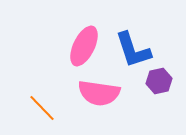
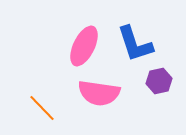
blue L-shape: moved 2 px right, 6 px up
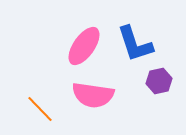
pink ellipse: rotated 9 degrees clockwise
pink semicircle: moved 6 px left, 2 px down
orange line: moved 2 px left, 1 px down
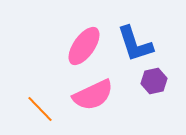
purple hexagon: moved 5 px left
pink semicircle: rotated 33 degrees counterclockwise
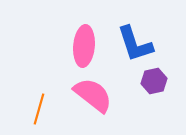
pink ellipse: rotated 30 degrees counterclockwise
pink semicircle: rotated 117 degrees counterclockwise
orange line: moved 1 px left; rotated 60 degrees clockwise
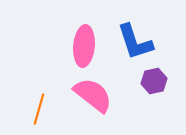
blue L-shape: moved 2 px up
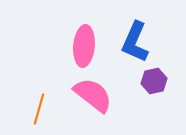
blue L-shape: rotated 42 degrees clockwise
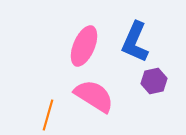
pink ellipse: rotated 18 degrees clockwise
pink semicircle: moved 1 px right, 1 px down; rotated 6 degrees counterclockwise
orange line: moved 9 px right, 6 px down
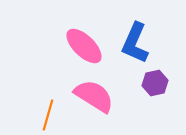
blue L-shape: moved 1 px down
pink ellipse: rotated 69 degrees counterclockwise
purple hexagon: moved 1 px right, 2 px down
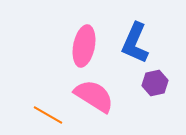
pink ellipse: rotated 57 degrees clockwise
orange line: rotated 76 degrees counterclockwise
